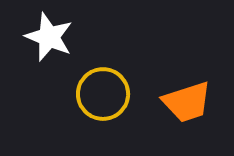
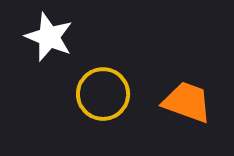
orange trapezoid: rotated 142 degrees counterclockwise
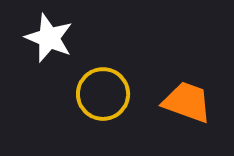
white star: moved 1 px down
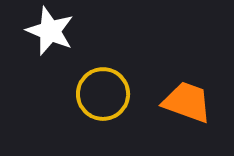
white star: moved 1 px right, 7 px up
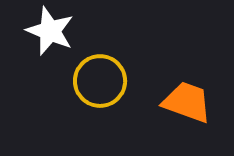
yellow circle: moved 3 px left, 13 px up
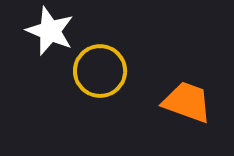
yellow circle: moved 10 px up
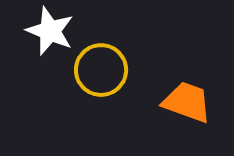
yellow circle: moved 1 px right, 1 px up
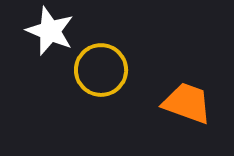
orange trapezoid: moved 1 px down
